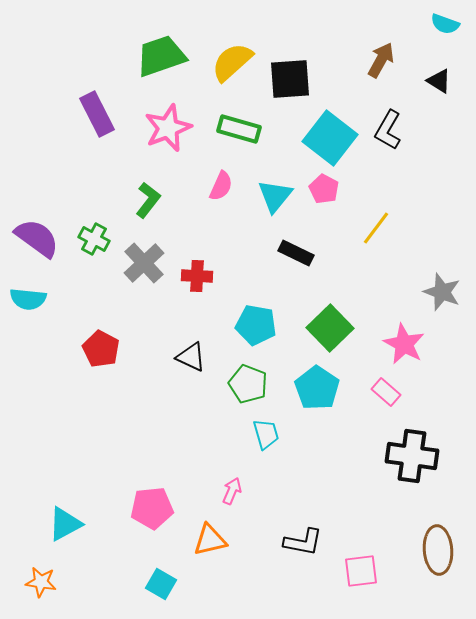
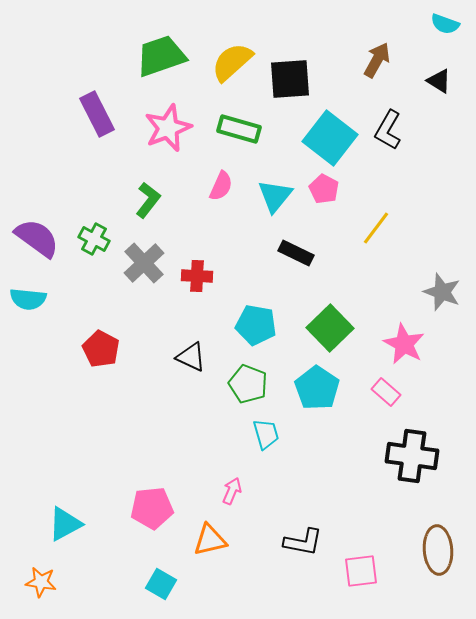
brown arrow at (381, 60): moved 4 px left
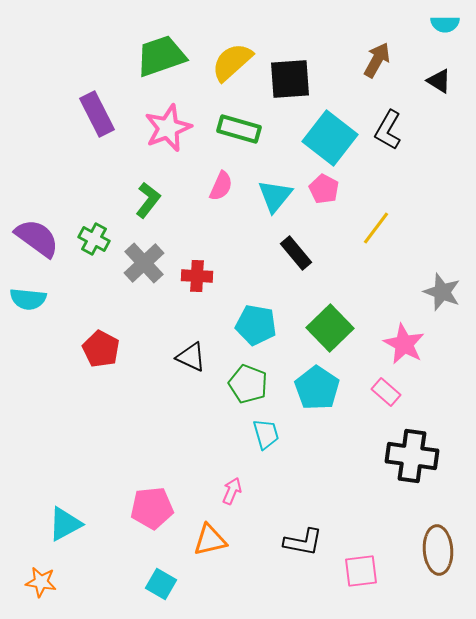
cyan semicircle at (445, 24): rotated 20 degrees counterclockwise
black rectangle at (296, 253): rotated 24 degrees clockwise
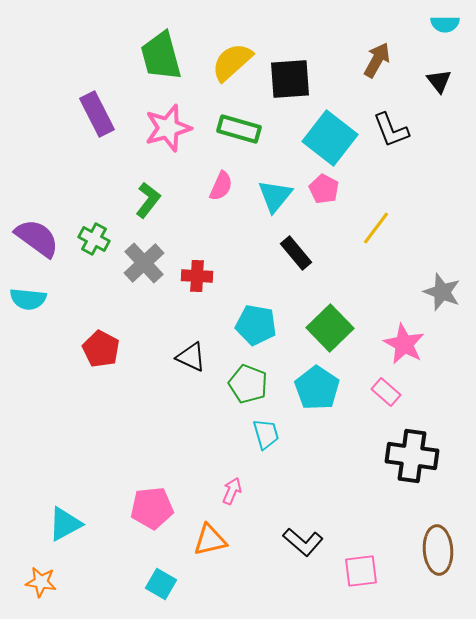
green trapezoid at (161, 56): rotated 86 degrees counterclockwise
black triangle at (439, 81): rotated 20 degrees clockwise
pink star at (168, 128): rotated 6 degrees clockwise
black L-shape at (388, 130): moved 3 px right; rotated 51 degrees counterclockwise
black L-shape at (303, 542): rotated 30 degrees clockwise
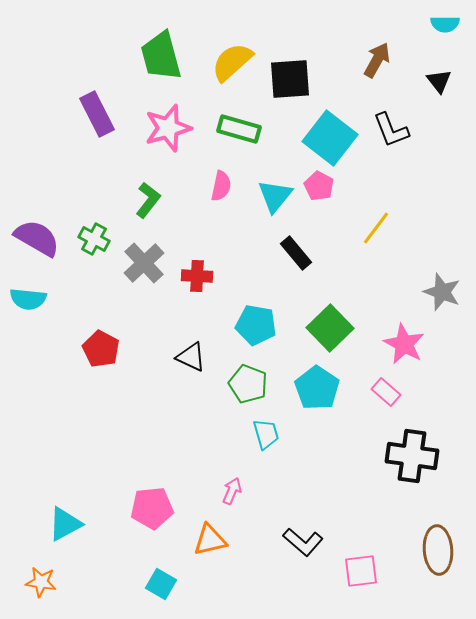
pink semicircle at (221, 186): rotated 12 degrees counterclockwise
pink pentagon at (324, 189): moved 5 px left, 3 px up
purple semicircle at (37, 238): rotated 6 degrees counterclockwise
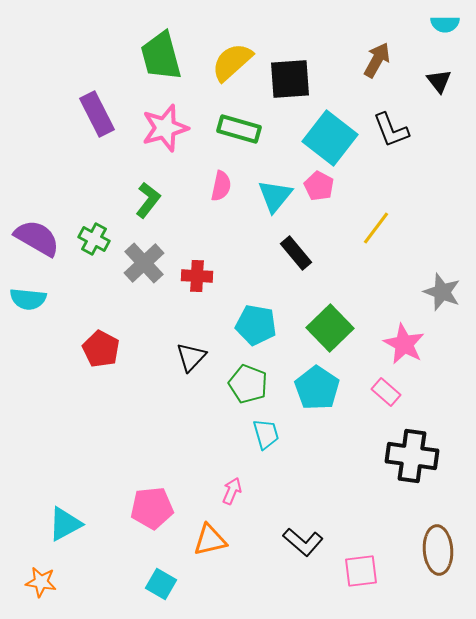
pink star at (168, 128): moved 3 px left
black triangle at (191, 357): rotated 48 degrees clockwise
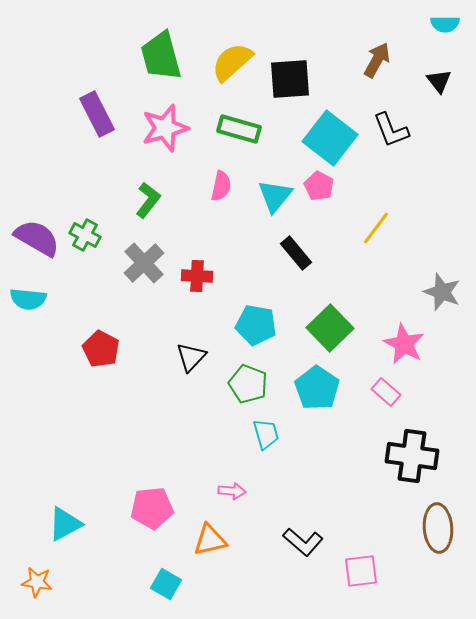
green cross at (94, 239): moved 9 px left, 4 px up
pink arrow at (232, 491): rotated 72 degrees clockwise
brown ellipse at (438, 550): moved 22 px up
orange star at (41, 582): moved 4 px left
cyan square at (161, 584): moved 5 px right
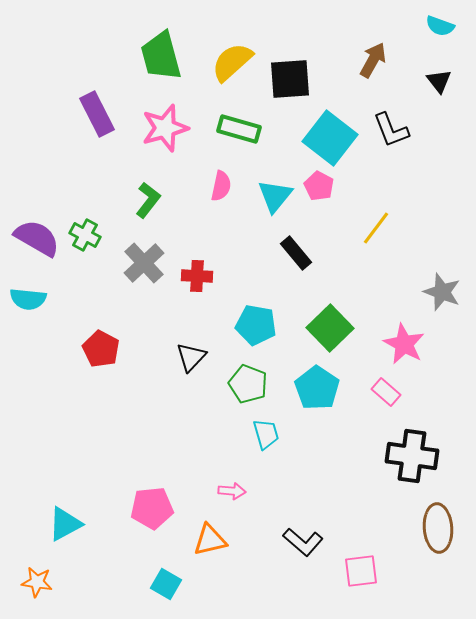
cyan semicircle at (445, 24): moved 5 px left, 2 px down; rotated 20 degrees clockwise
brown arrow at (377, 60): moved 4 px left
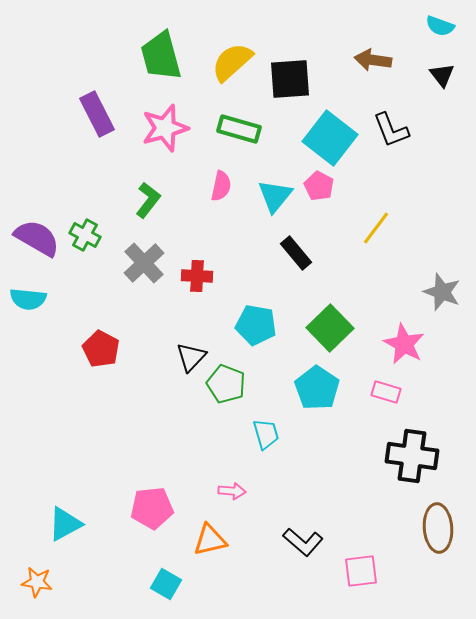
brown arrow at (373, 60): rotated 111 degrees counterclockwise
black triangle at (439, 81): moved 3 px right, 6 px up
green pentagon at (248, 384): moved 22 px left
pink rectangle at (386, 392): rotated 24 degrees counterclockwise
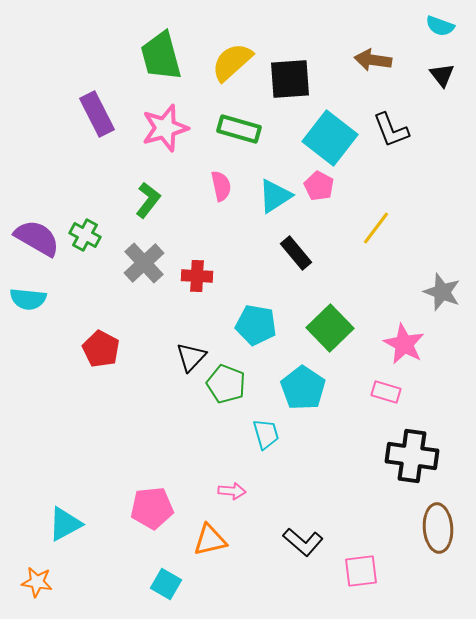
pink semicircle at (221, 186): rotated 24 degrees counterclockwise
cyan triangle at (275, 196): rotated 18 degrees clockwise
cyan pentagon at (317, 388): moved 14 px left
